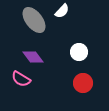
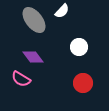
white circle: moved 5 px up
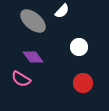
gray ellipse: moved 1 px left, 1 px down; rotated 12 degrees counterclockwise
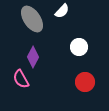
gray ellipse: moved 1 px left, 2 px up; rotated 16 degrees clockwise
purple diamond: rotated 65 degrees clockwise
pink semicircle: rotated 30 degrees clockwise
red circle: moved 2 px right, 1 px up
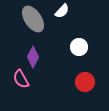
gray ellipse: moved 1 px right
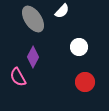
pink semicircle: moved 3 px left, 2 px up
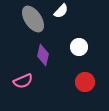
white semicircle: moved 1 px left
purple diamond: moved 10 px right, 2 px up; rotated 15 degrees counterclockwise
pink semicircle: moved 5 px right, 4 px down; rotated 84 degrees counterclockwise
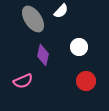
red circle: moved 1 px right, 1 px up
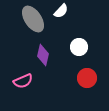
red circle: moved 1 px right, 3 px up
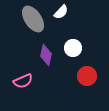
white semicircle: moved 1 px down
white circle: moved 6 px left, 1 px down
purple diamond: moved 3 px right
red circle: moved 2 px up
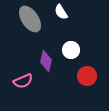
white semicircle: rotated 105 degrees clockwise
gray ellipse: moved 3 px left
white circle: moved 2 px left, 2 px down
purple diamond: moved 6 px down
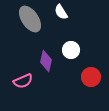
red circle: moved 4 px right, 1 px down
